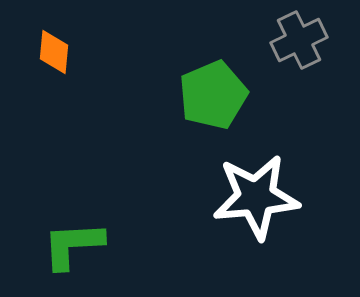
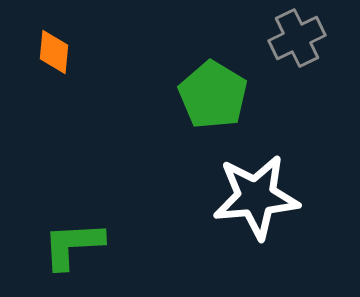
gray cross: moved 2 px left, 2 px up
green pentagon: rotated 18 degrees counterclockwise
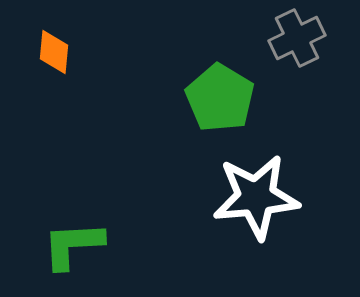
green pentagon: moved 7 px right, 3 px down
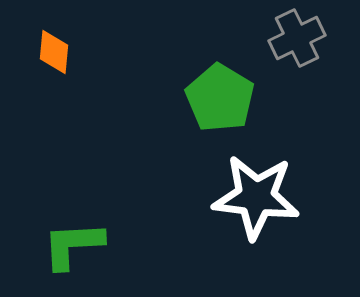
white star: rotated 12 degrees clockwise
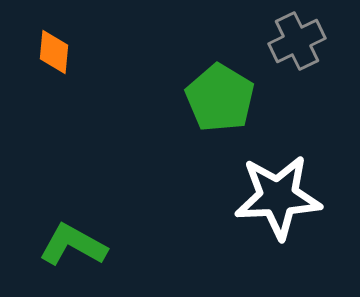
gray cross: moved 3 px down
white star: moved 22 px right; rotated 10 degrees counterclockwise
green L-shape: rotated 32 degrees clockwise
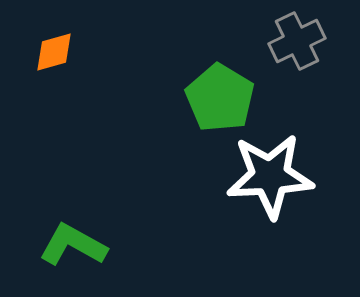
orange diamond: rotated 69 degrees clockwise
white star: moved 8 px left, 21 px up
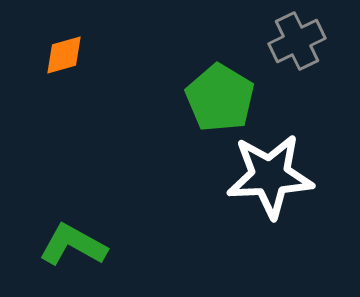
orange diamond: moved 10 px right, 3 px down
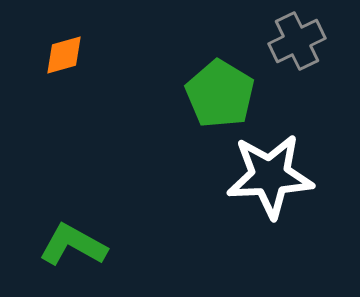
green pentagon: moved 4 px up
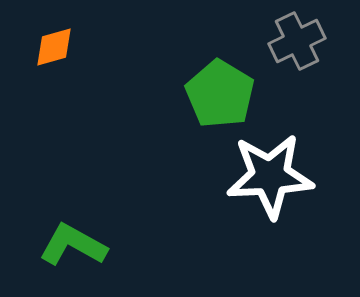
orange diamond: moved 10 px left, 8 px up
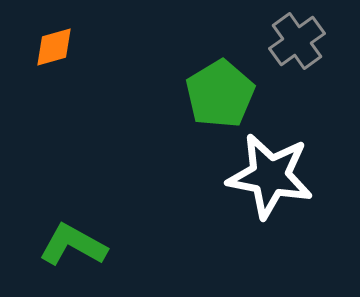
gray cross: rotated 10 degrees counterclockwise
green pentagon: rotated 10 degrees clockwise
white star: rotated 14 degrees clockwise
